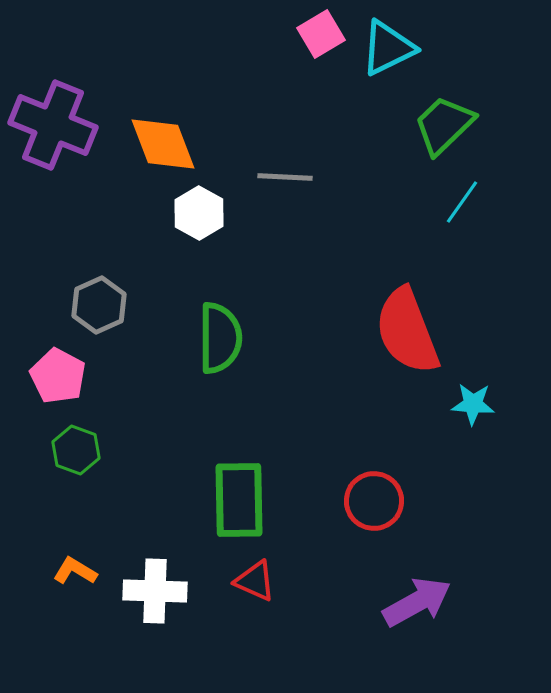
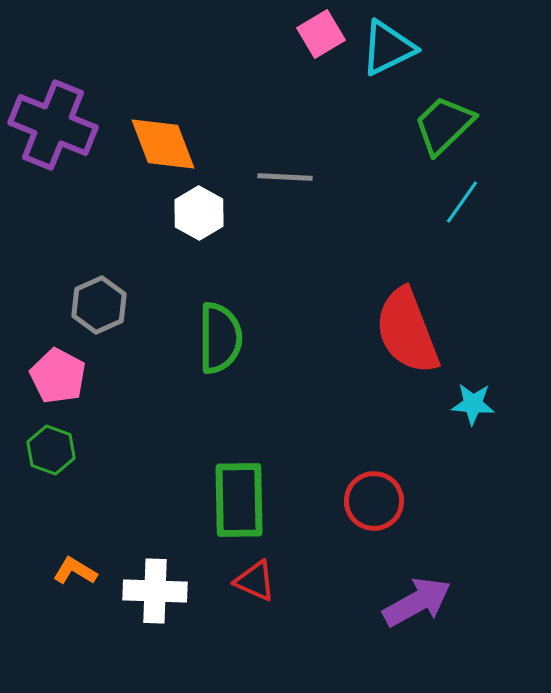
green hexagon: moved 25 px left
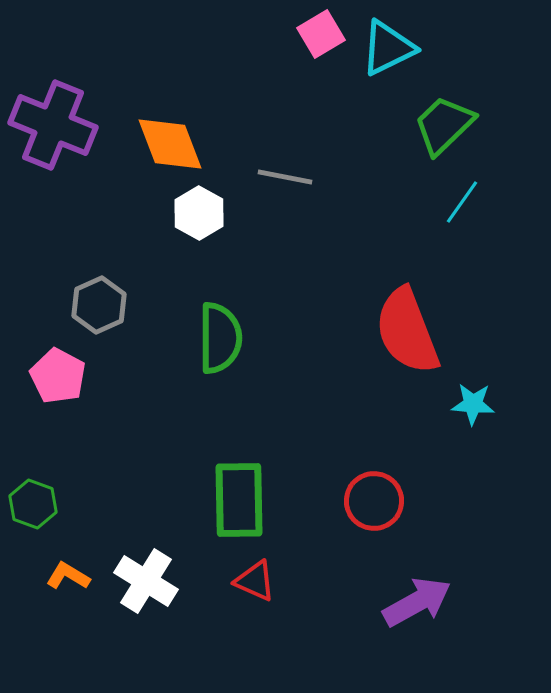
orange diamond: moved 7 px right
gray line: rotated 8 degrees clockwise
green hexagon: moved 18 px left, 54 px down
orange L-shape: moved 7 px left, 5 px down
white cross: moved 9 px left, 10 px up; rotated 30 degrees clockwise
